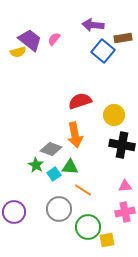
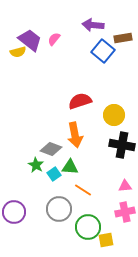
yellow square: moved 1 px left
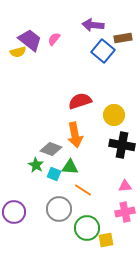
cyan square: rotated 32 degrees counterclockwise
green circle: moved 1 px left, 1 px down
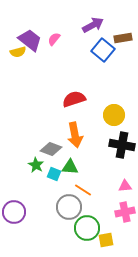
purple arrow: rotated 145 degrees clockwise
blue square: moved 1 px up
red semicircle: moved 6 px left, 2 px up
gray circle: moved 10 px right, 2 px up
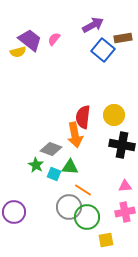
red semicircle: moved 9 px right, 18 px down; rotated 65 degrees counterclockwise
green circle: moved 11 px up
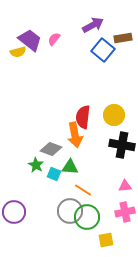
gray circle: moved 1 px right, 4 px down
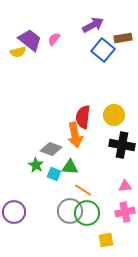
green circle: moved 4 px up
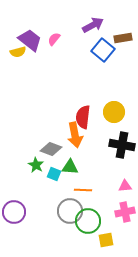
yellow circle: moved 3 px up
orange line: rotated 30 degrees counterclockwise
green circle: moved 1 px right, 8 px down
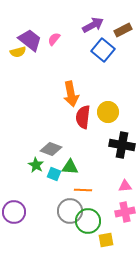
brown rectangle: moved 8 px up; rotated 18 degrees counterclockwise
yellow circle: moved 6 px left
orange arrow: moved 4 px left, 41 px up
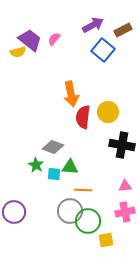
gray diamond: moved 2 px right, 2 px up
cyan square: rotated 16 degrees counterclockwise
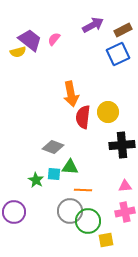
blue square: moved 15 px right, 4 px down; rotated 25 degrees clockwise
black cross: rotated 15 degrees counterclockwise
green star: moved 15 px down
